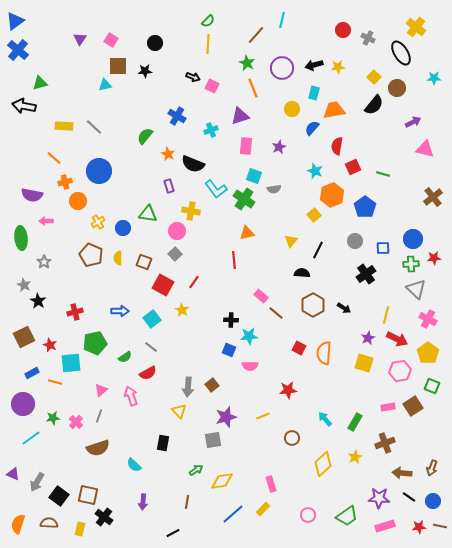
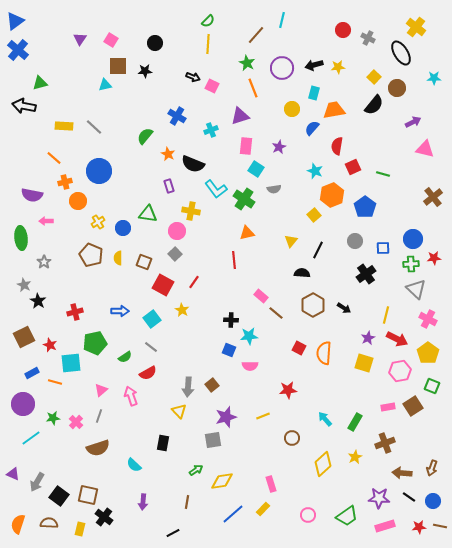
cyan square at (254, 176): moved 2 px right, 7 px up; rotated 14 degrees clockwise
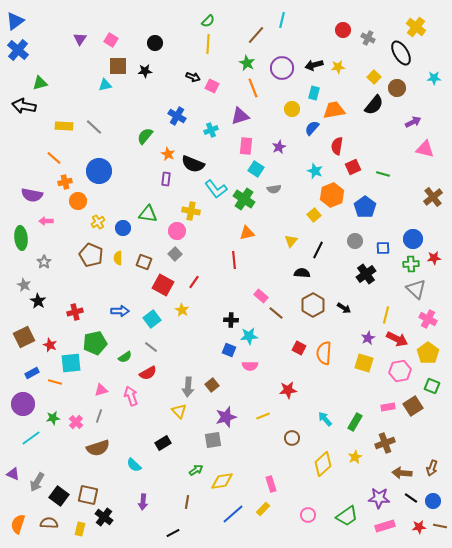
purple rectangle at (169, 186): moved 3 px left, 7 px up; rotated 24 degrees clockwise
pink triangle at (101, 390): rotated 24 degrees clockwise
black rectangle at (163, 443): rotated 49 degrees clockwise
black line at (409, 497): moved 2 px right, 1 px down
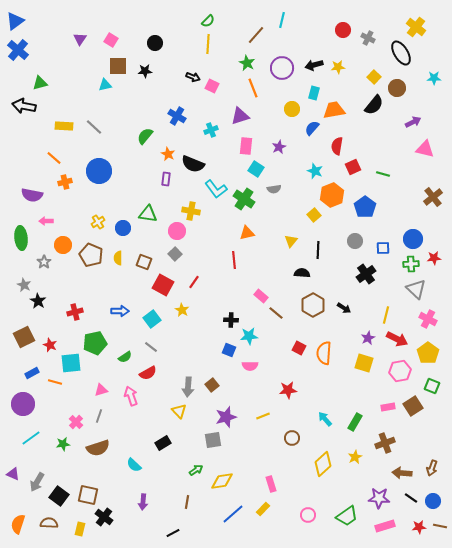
orange circle at (78, 201): moved 15 px left, 44 px down
black line at (318, 250): rotated 24 degrees counterclockwise
green star at (53, 418): moved 10 px right, 26 px down
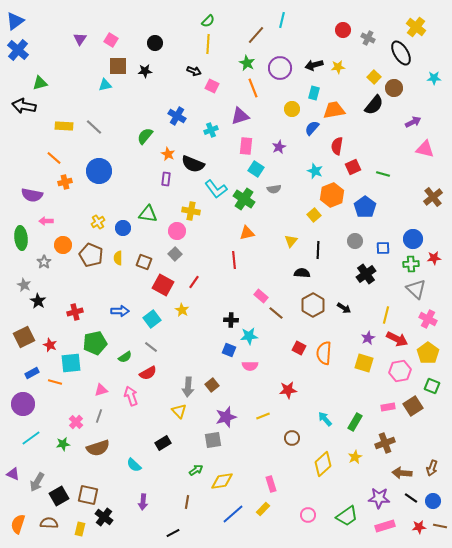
purple circle at (282, 68): moved 2 px left
black arrow at (193, 77): moved 1 px right, 6 px up
brown circle at (397, 88): moved 3 px left
black square at (59, 496): rotated 24 degrees clockwise
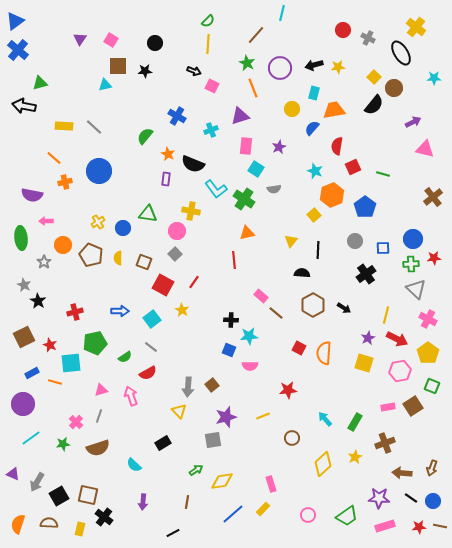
cyan line at (282, 20): moved 7 px up
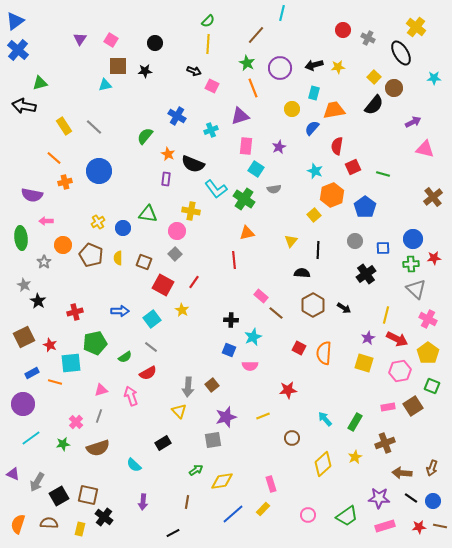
yellow rectangle at (64, 126): rotated 54 degrees clockwise
cyan star at (249, 336): moved 4 px right, 1 px down; rotated 18 degrees counterclockwise
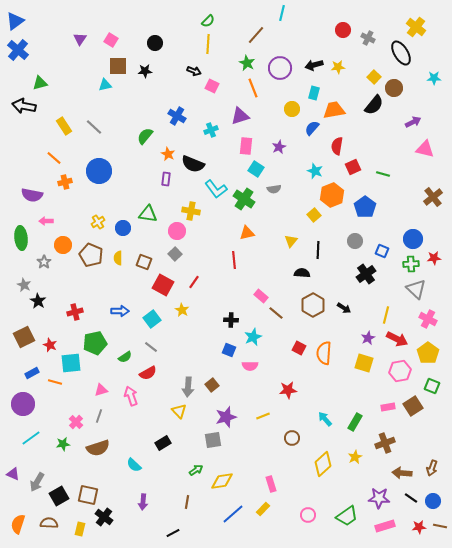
blue square at (383, 248): moved 1 px left, 3 px down; rotated 24 degrees clockwise
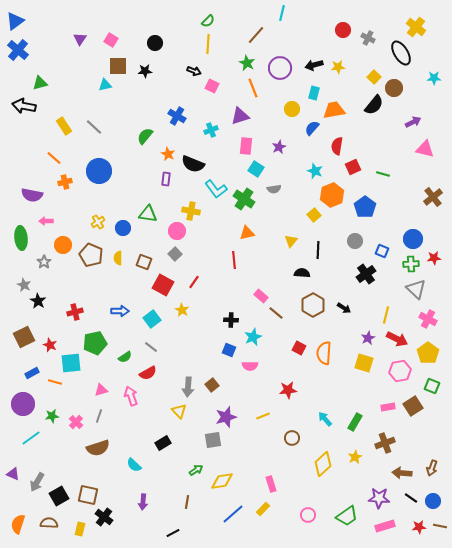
green star at (63, 444): moved 11 px left, 28 px up
